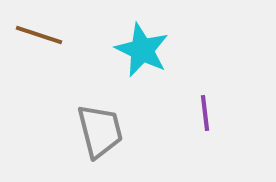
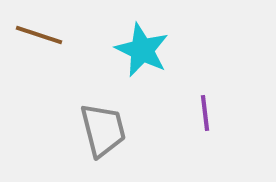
gray trapezoid: moved 3 px right, 1 px up
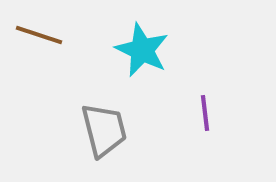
gray trapezoid: moved 1 px right
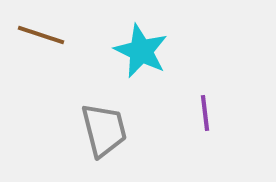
brown line: moved 2 px right
cyan star: moved 1 px left, 1 px down
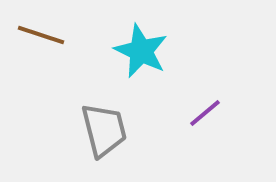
purple line: rotated 57 degrees clockwise
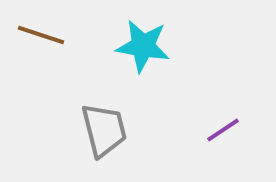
cyan star: moved 2 px right, 5 px up; rotated 16 degrees counterclockwise
purple line: moved 18 px right, 17 px down; rotated 6 degrees clockwise
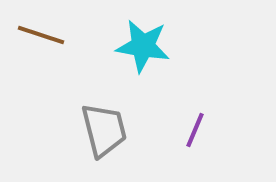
purple line: moved 28 px left; rotated 33 degrees counterclockwise
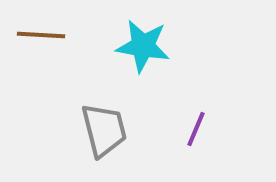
brown line: rotated 15 degrees counterclockwise
purple line: moved 1 px right, 1 px up
